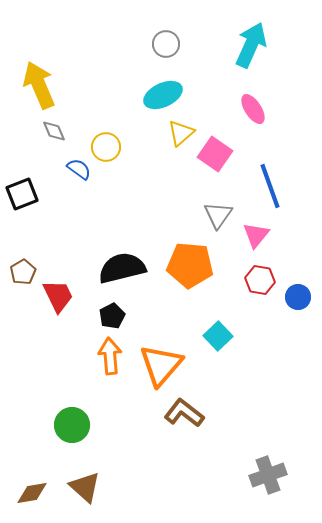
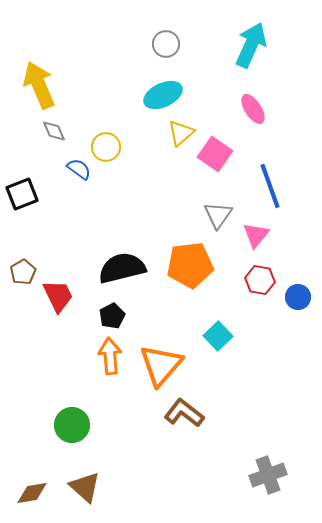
orange pentagon: rotated 12 degrees counterclockwise
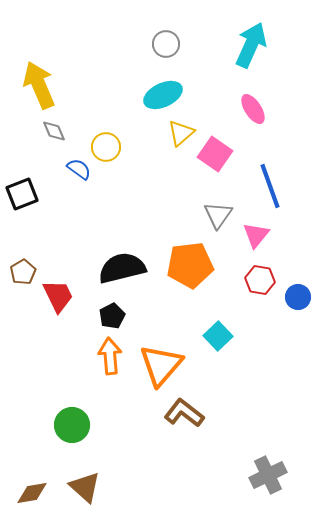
gray cross: rotated 6 degrees counterclockwise
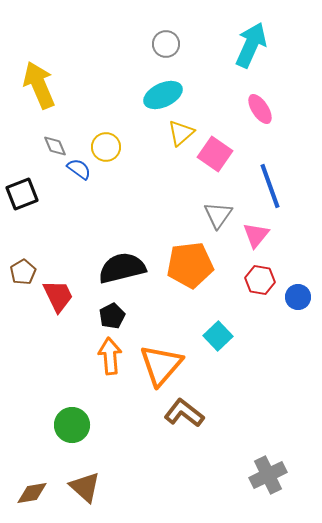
pink ellipse: moved 7 px right
gray diamond: moved 1 px right, 15 px down
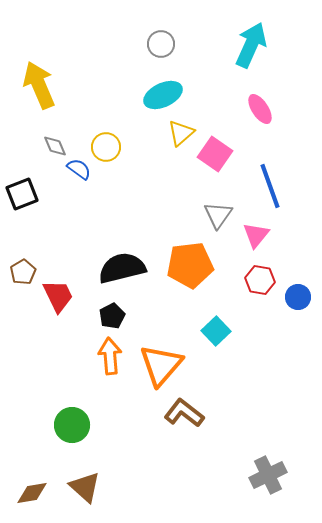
gray circle: moved 5 px left
cyan square: moved 2 px left, 5 px up
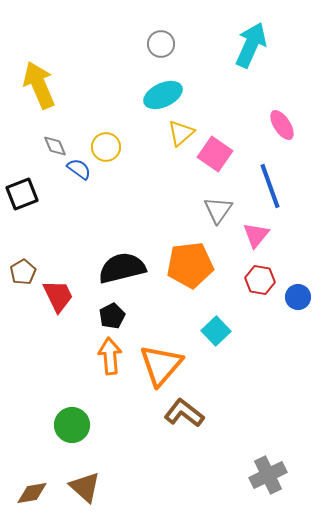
pink ellipse: moved 22 px right, 16 px down
gray triangle: moved 5 px up
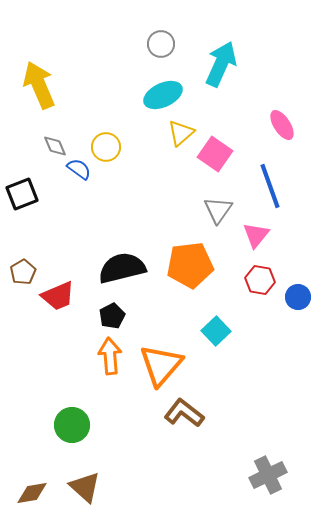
cyan arrow: moved 30 px left, 19 px down
red trapezoid: rotated 93 degrees clockwise
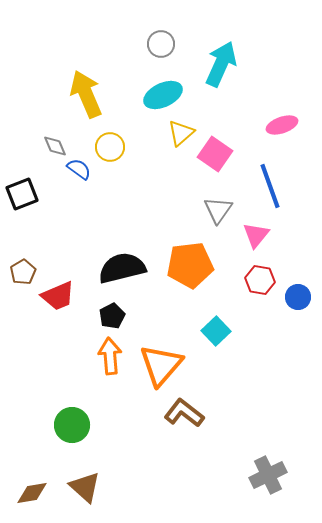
yellow arrow: moved 47 px right, 9 px down
pink ellipse: rotated 76 degrees counterclockwise
yellow circle: moved 4 px right
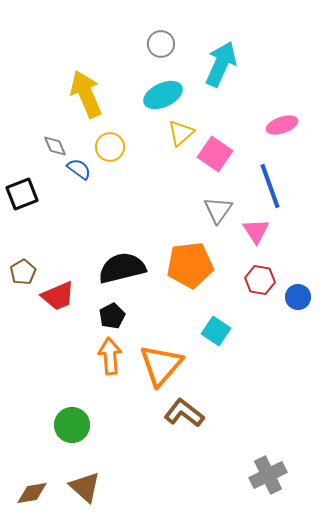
pink triangle: moved 4 px up; rotated 12 degrees counterclockwise
cyan square: rotated 12 degrees counterclockwise
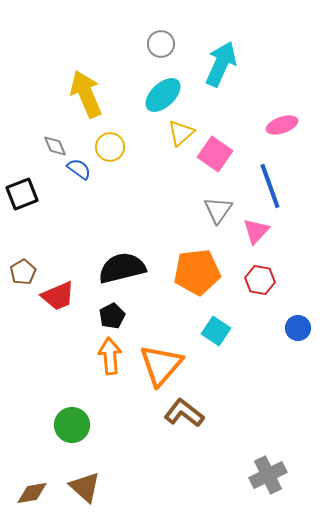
cyan ellipse: rotated 18 degrees counterclockwise
pink triangle: rotated 16 degrees clockwise
orange pentagon: moved 7 px right, 7 px down
blue circle: moved 31 px down
